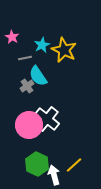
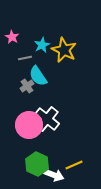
yellow line: rotated 18 degrees clockwise
white arrow: rotated 126 degrees clockwise
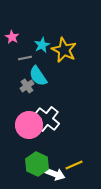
white arrow: moved 1 px right, 1 px up
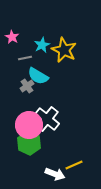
cyan semicircle: rotated 25 degrees counterclockwise
green hexagon: moved 8 px left, 21 px up
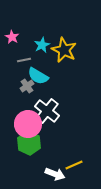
gray line: moved 1 px left, 2 px down
white cross: moved 8 px up
pink circle: moved 1 px left, 1 px up
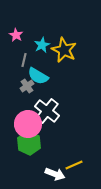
pink star: moved 4 px right, 2 px up
gray line: rotated 64 degrees counterclockwise
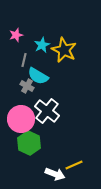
pink star: rotated 24 degrees clockwise
gray cross: rotated 24 degrees counterclockwise
pink circle: moved 7 px left, 5 px up
